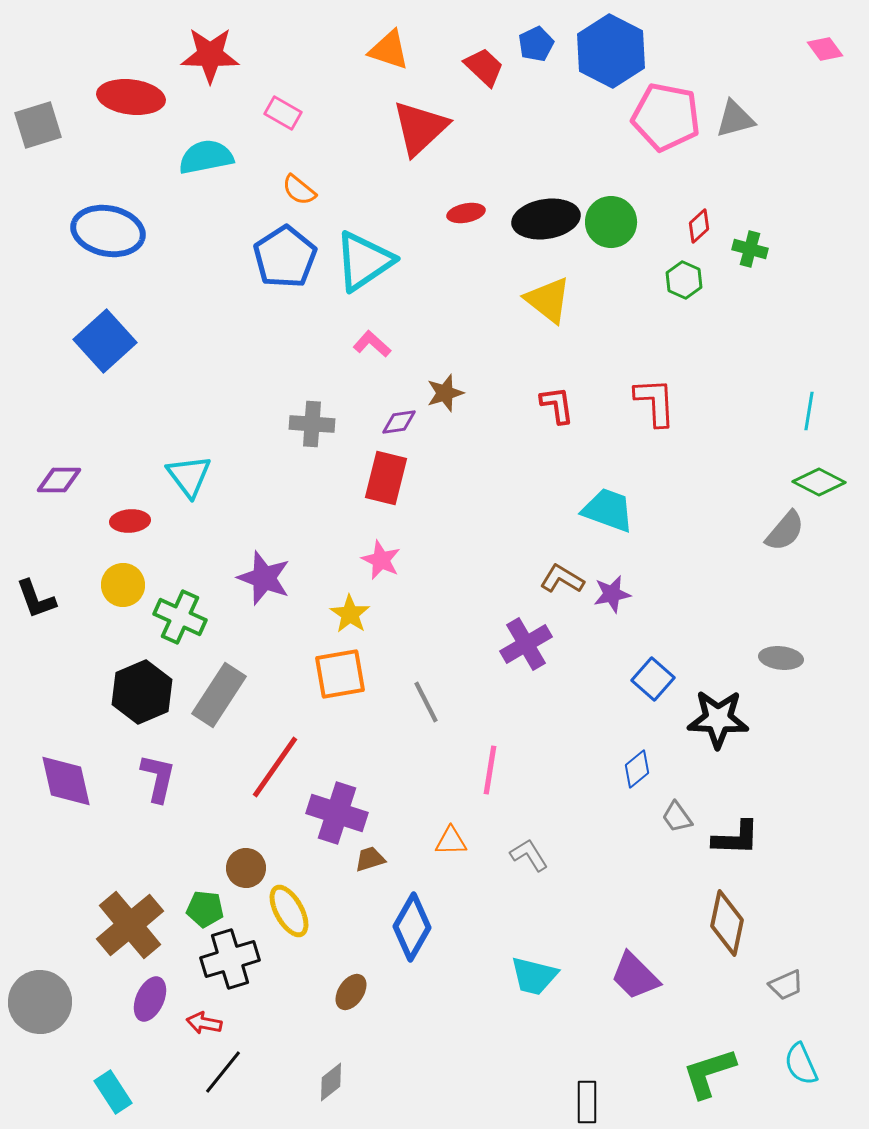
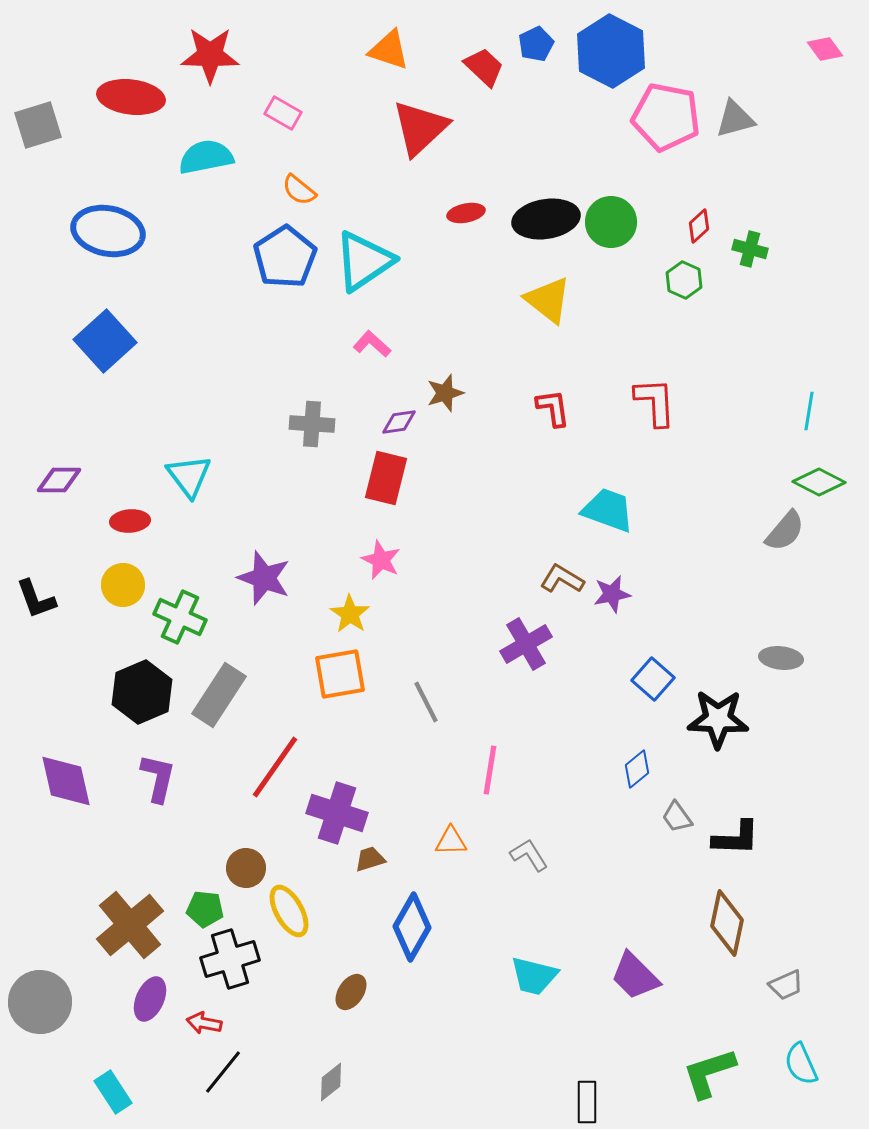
red L-shape at (557, 405): moved 4 px left, 3 px down
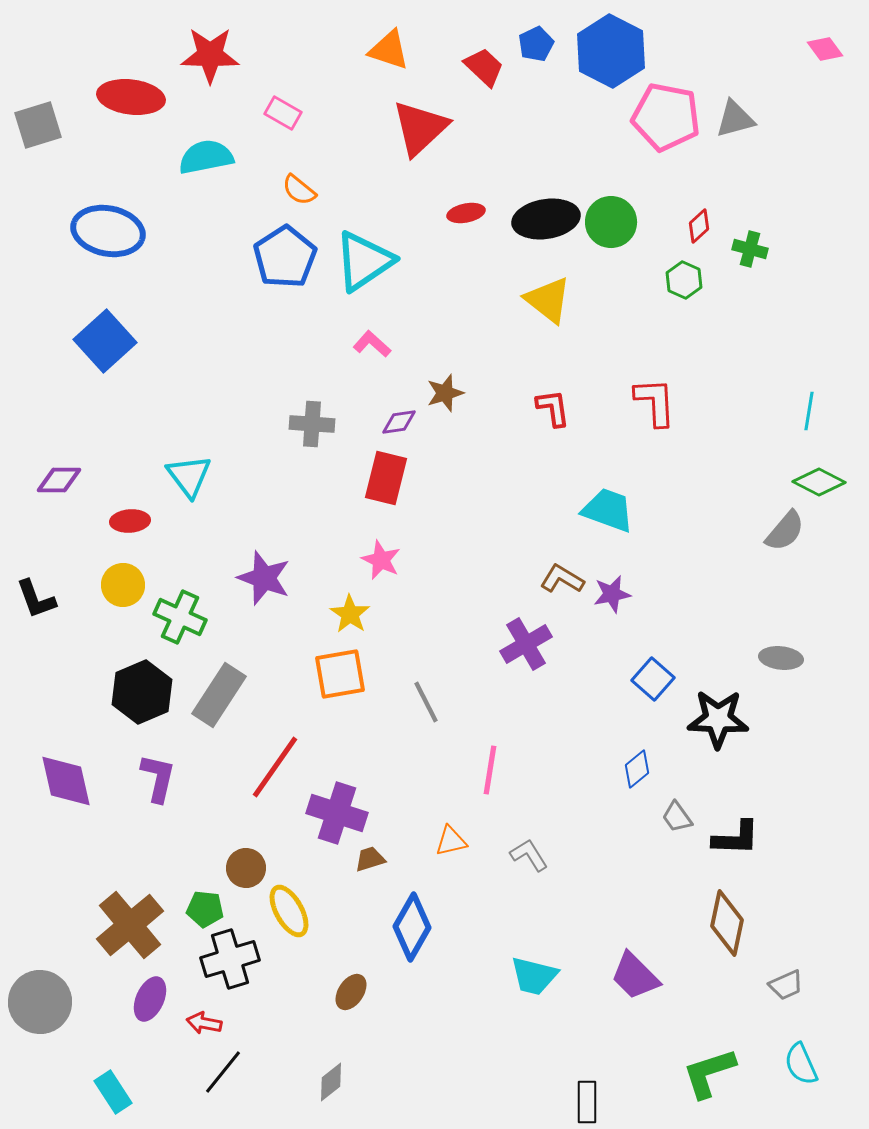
orange triangle at (451, 841): rotated 12 degrees counterclockwise
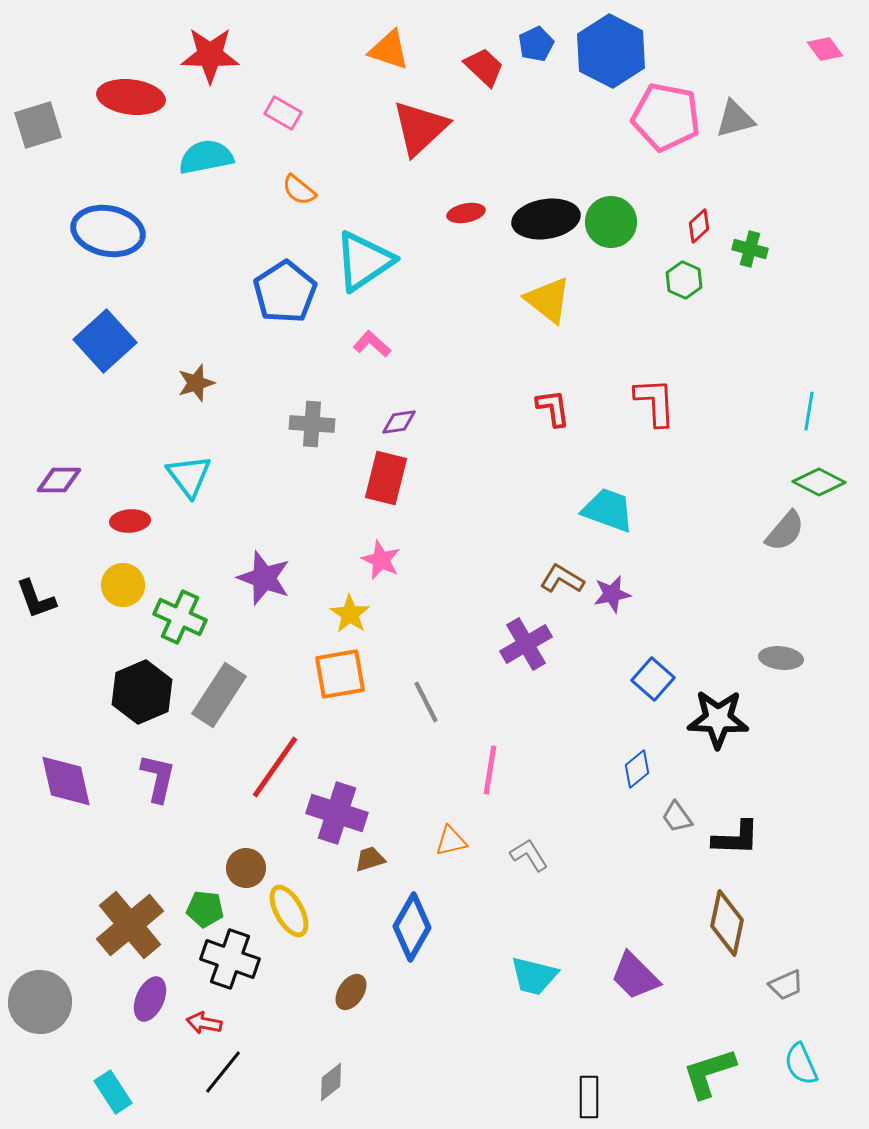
blue pentagon at (285, 257): moved 35 px down
brown star at (445, 393): moved 249 px left, 10 px up
black cross at (230, 959): rotated 36 degrees clockwise
black rectangle at (587, 1102): moved 2 px right, 5 px up
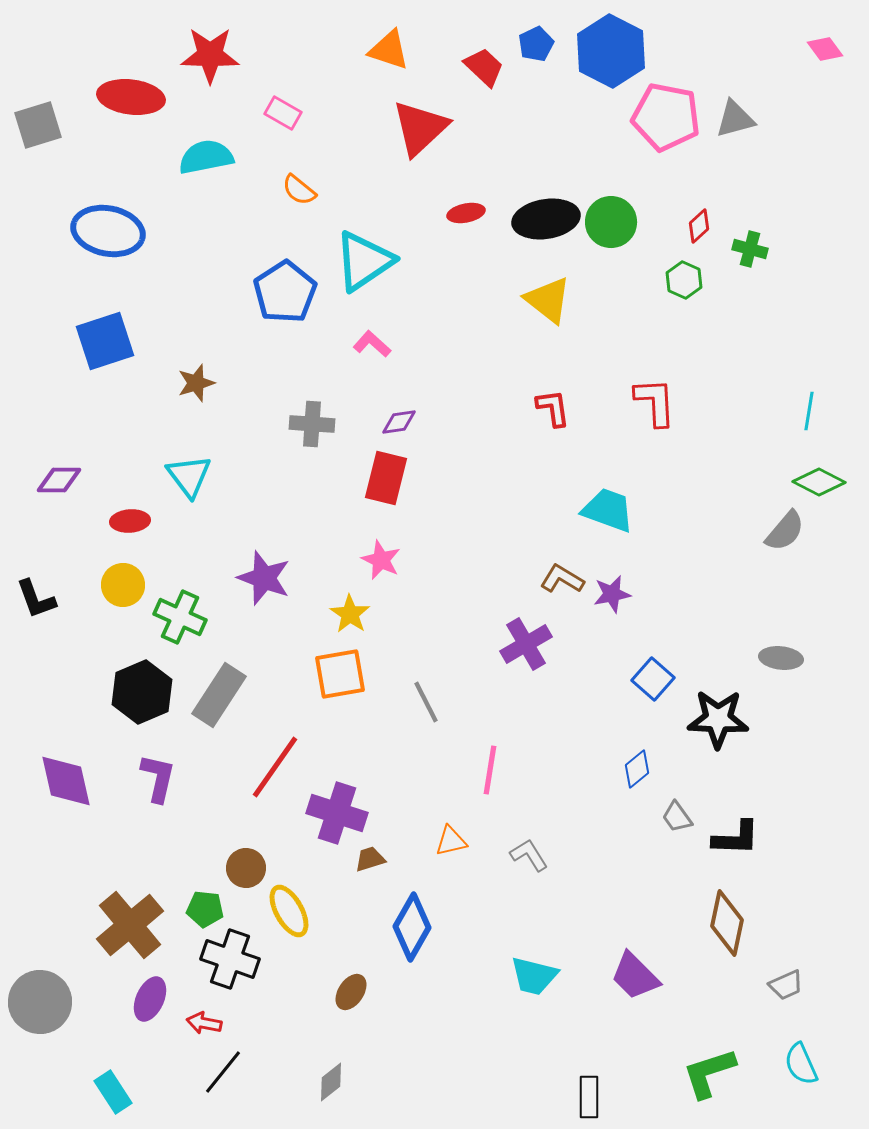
blue square at (105, 341): rotated 24 degrees clockwise
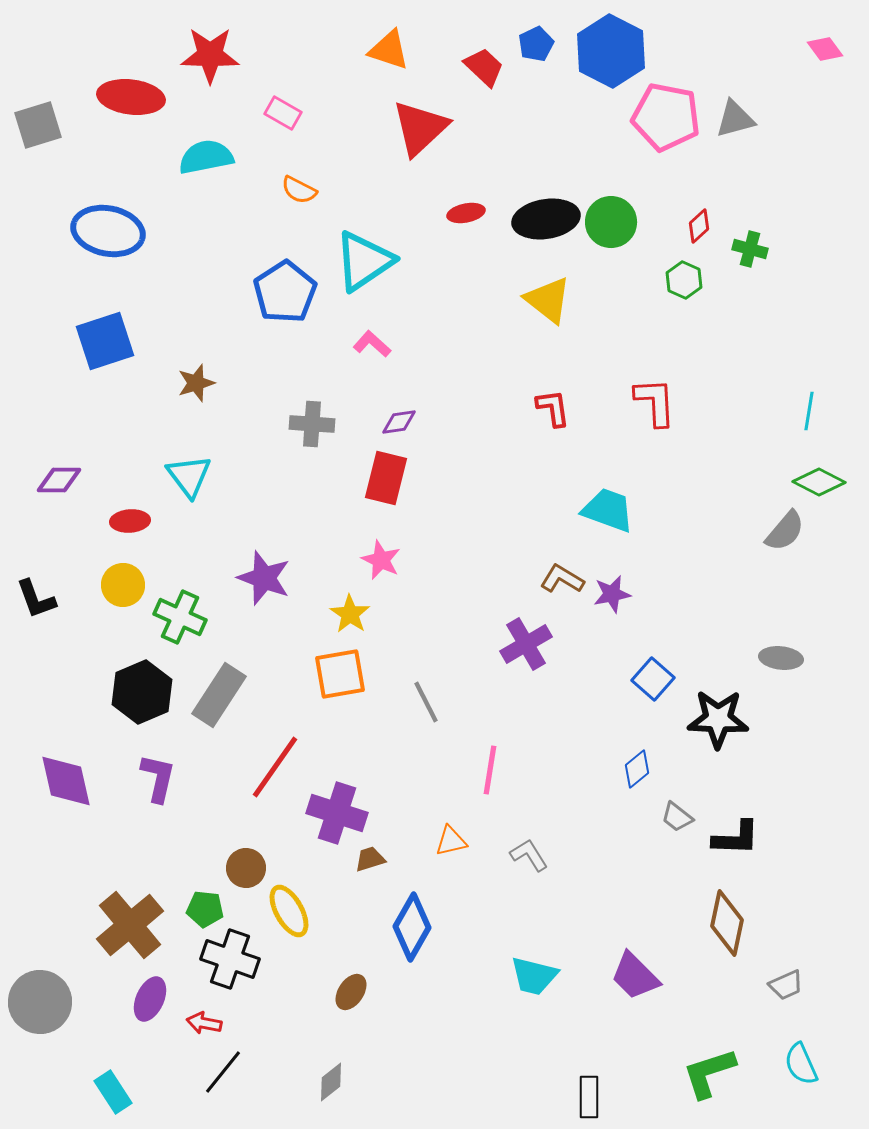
orange semicircle at (299, 190): rotated 12 degrees counterclockwise
gray trapezoid at (677, 817): rotated 16 degrees counterclockwise
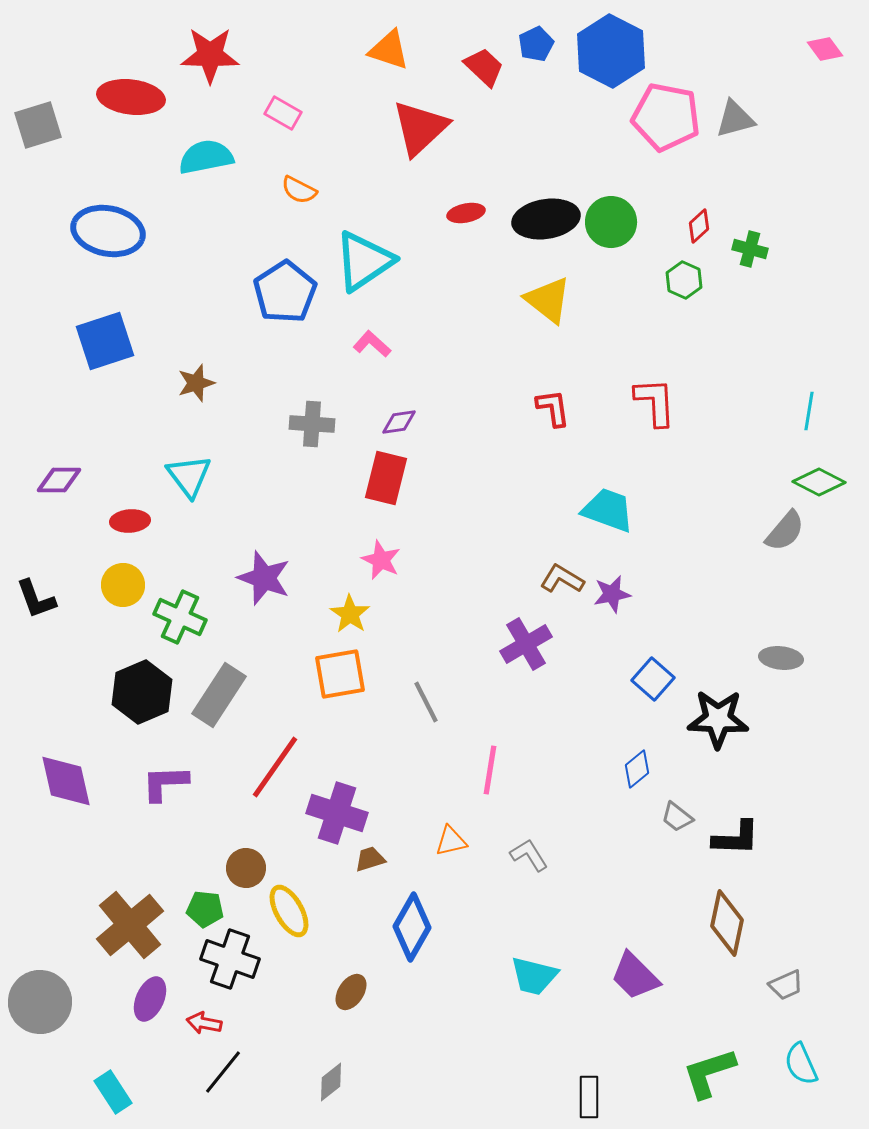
purple L-shape at (158, 778): moved 7 px right, 5 px down; rotated 105 degrees counterclockwise
